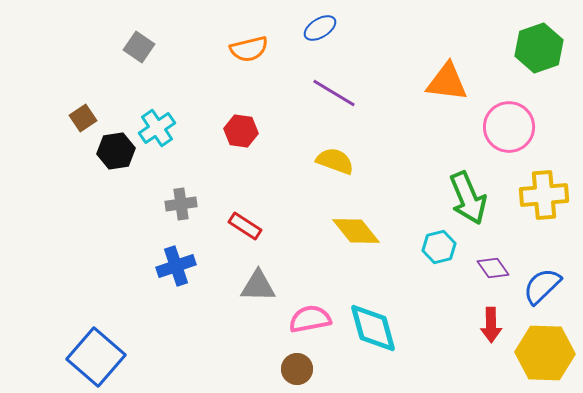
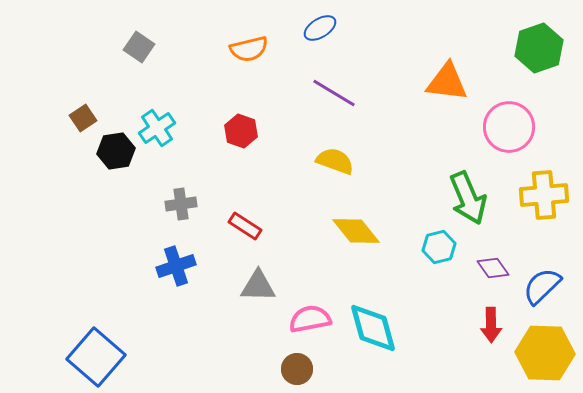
red hexagon: rotated 12 degrees clockwise
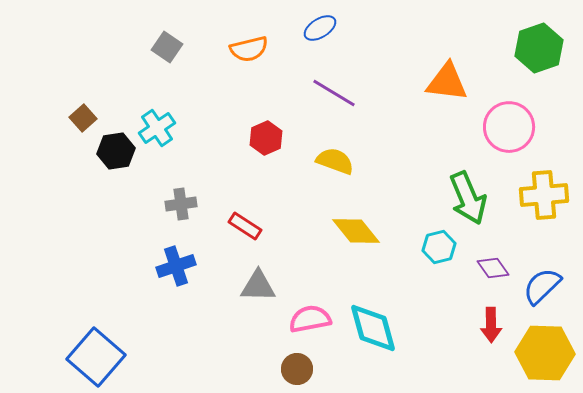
gray square: moved 28 px right
brown square: rotated 8 degrees counterclockwise
red hexagon: moved 25 px right, 7 px down; rotated 16 degrees clockwise
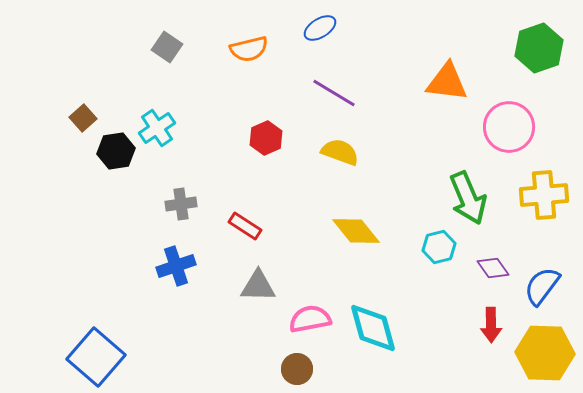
yellow semicircle: moved 5 px right, 9 px up
blue semicircle: rotated 9 degrees counterclockwise
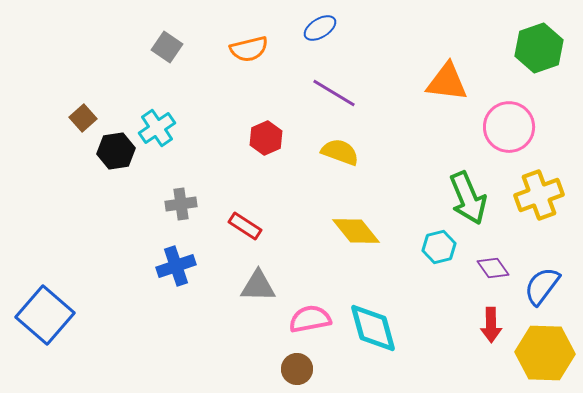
yellow cross: moved 5 px left; rotated 15 degrees counterclockwise
blue square: moved 51 px left, 42 px up
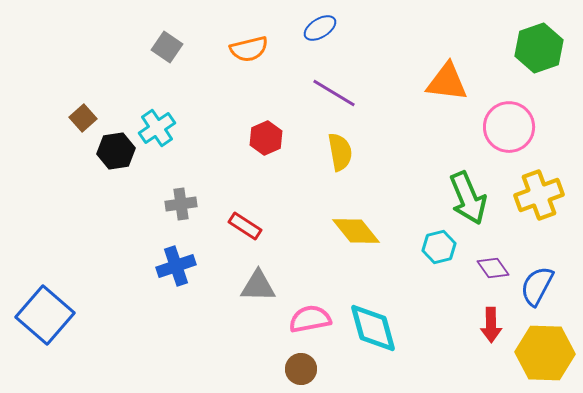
yellow semicircle: rotated 60 degrees clockwise
blue semicircle: moved 5 px left; rotated 9 degrees counterclockwise
brown circle: moved 4 px right
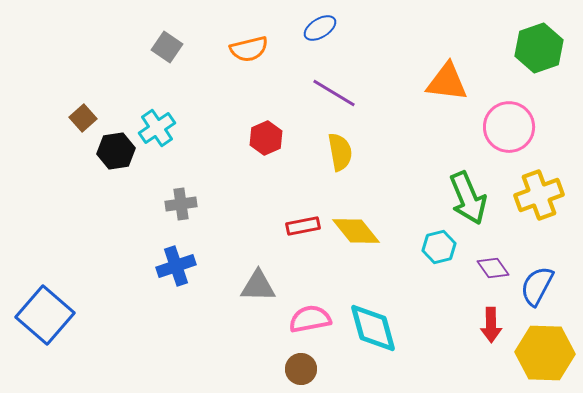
red rectangle: moved 58 px right; rotated 44 degrees counterclockwise
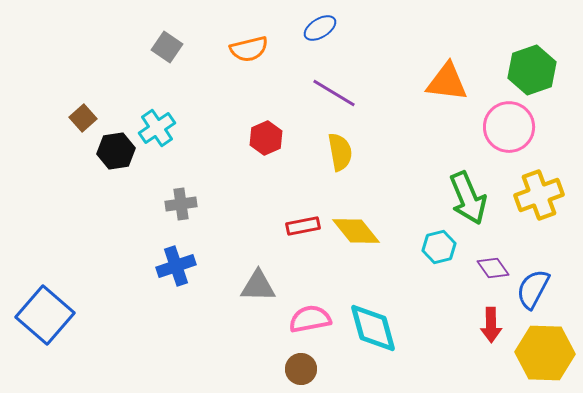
green hexagon: moved 7 px left, 22 px down
blue semicircle: moved 4 px left, 3 px down
